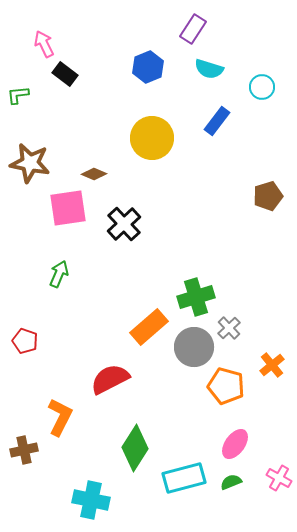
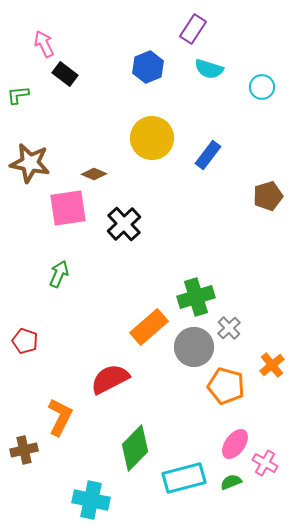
blue rectangle: moved 9 px left, 34 px down
green diamond: rotated 12 degrees clockwise
pink cross: moved 14 px left, 15 px up
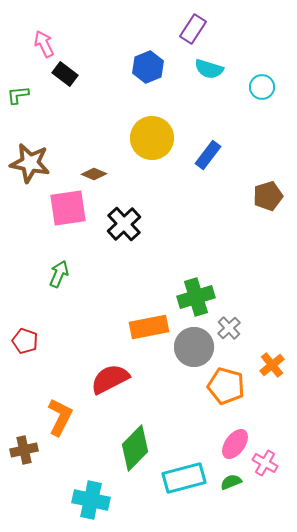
orange rectangle: rotated 30 degrees clockwise
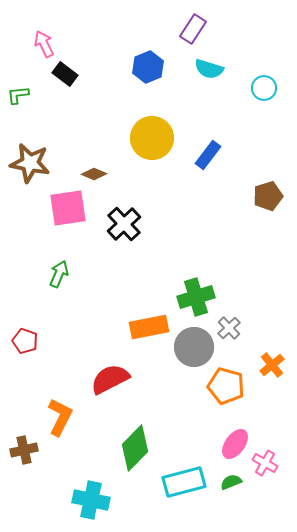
cyan circle: moved 2 px right, 1 px down
cyan rectangle: moved 4 px down
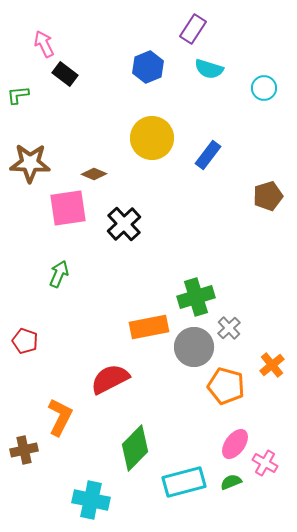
brown star: rotated 9 degrees counterclockwise
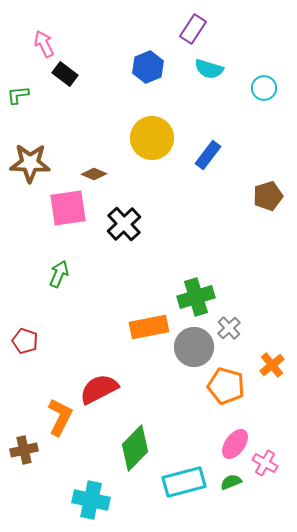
red semicircle: moved 11 px left, 10 px down
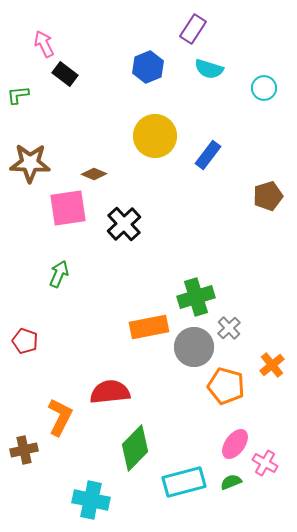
yellow circle: moved 3 px right, 2 px up
red semicircle: moved 11 px right, 3 px down; rotated 21 degrees clockwise
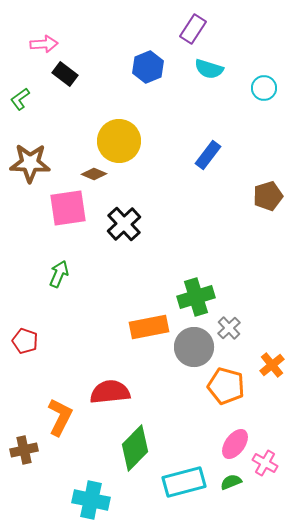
pink arrow: rotated 112 degrees clockwise
green L-shape: moved 2 px right, 4 px down; rotated 30 degrees counterclockwise
yellow circle: moved 36 px left, 5 px down
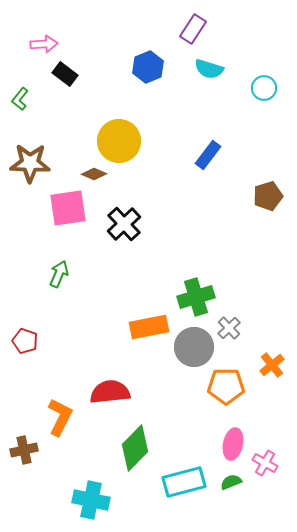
green L-shape: rotated 15 degrees counterclockwise
orange pentagon: rotated 15 degrees counterclockwise
pink ellipse: moved 2 px left; rotated 24 degrees counterclockwise
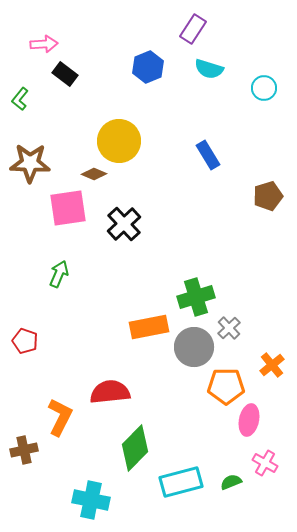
blue rectangle: rotated 68 degrees counterclockwise
pink ellipse: moved 16 px right, 24 px up
cyan rectangle: moved 3 px left
